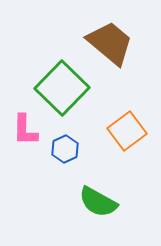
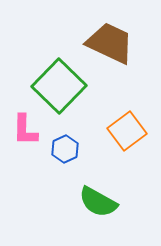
brown trapezoid: rotated 15 degrees counterclockwise
green square: moved 3 px left, 2 px up
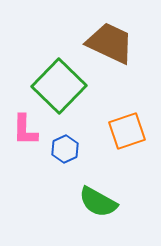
orange square: rotated 18 degrees clockwise
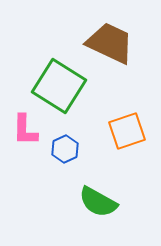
green square: rotated 12 degrees counterclockwise
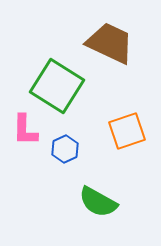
green square: moved 2 px left
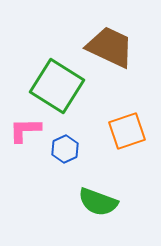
brown trapezoid: moved 4 px down
pink L-shape: rotated 88 degrees clockwise
green semicircle: rotated 9 degrees counterclockwise
